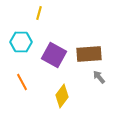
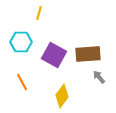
brown rectangle: moved 1 px left
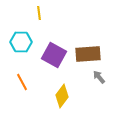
yellow line: rotated 24 degrees counterclockwise
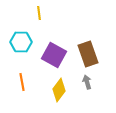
brown rectangle: rotated 75 degrees clockwise
gray arrow: moved 12 px left, 5 px down; rotated 24 degrees clockwise
orange line: rotated 18 degrees clockwise
yellow diamond: moved 3 px left, 6 px up
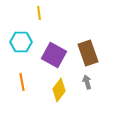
brown rectangle: moved 1 px up
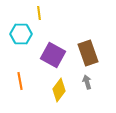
cyan hexagon: moved 8 px up
purple square: moved 1 px left
orange line: moved 2 px left, 1 px up
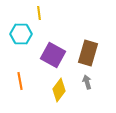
brown rectangle: rotated 35 degrees clockwise
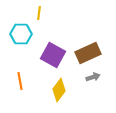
yellow line: rotated 16 degrees clockwise
brown rectangle: rotated 50 degrees clockwise
gray arrow: moved 6 px right, 5 px up; rotated 88 degrees clockwise
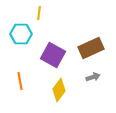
brown rectangle: moved 3 px right, 5 px up
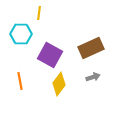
purple square: moved 3 px left
yellow diamond: moved 6 px up
